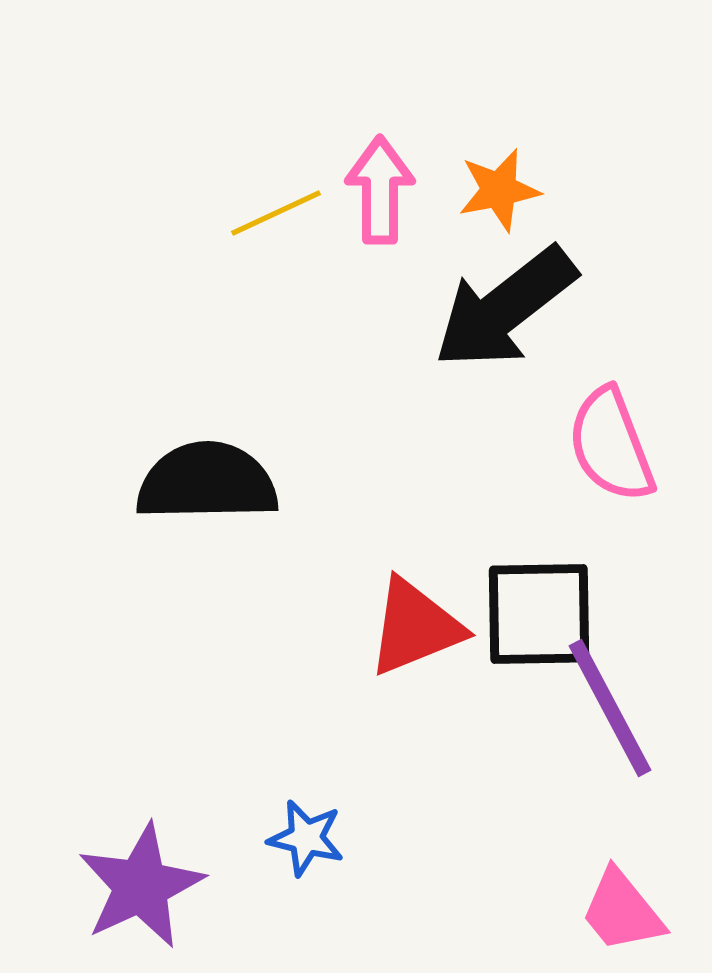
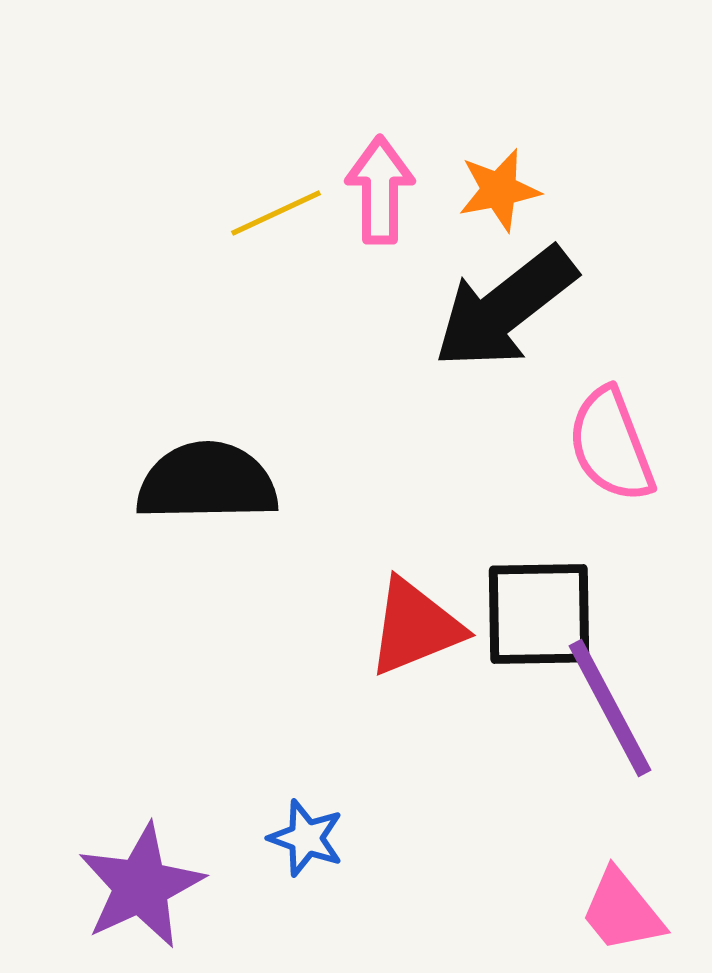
blue star: rotated 6 degrees clockwise
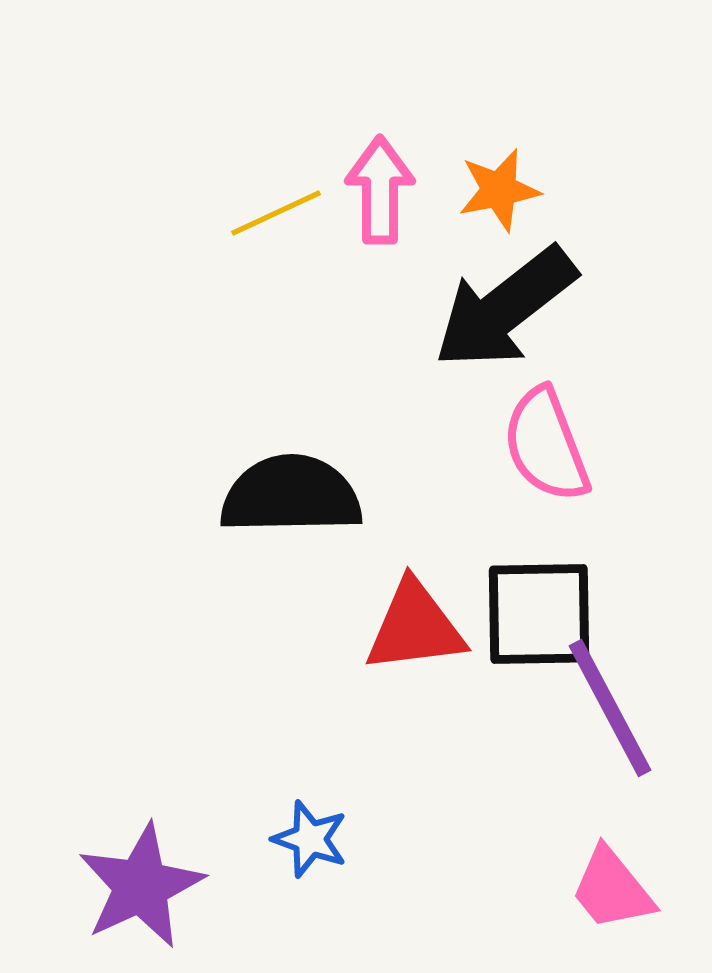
pink semicircle: moved 65 px left
black semicircle: moved 84 px right, 13 px down
red triangle: rotated 15 degrees clockwise
blue star: moved 4 px right, 1 px down
pink trapezoid: moved 10 px left, 22 px up
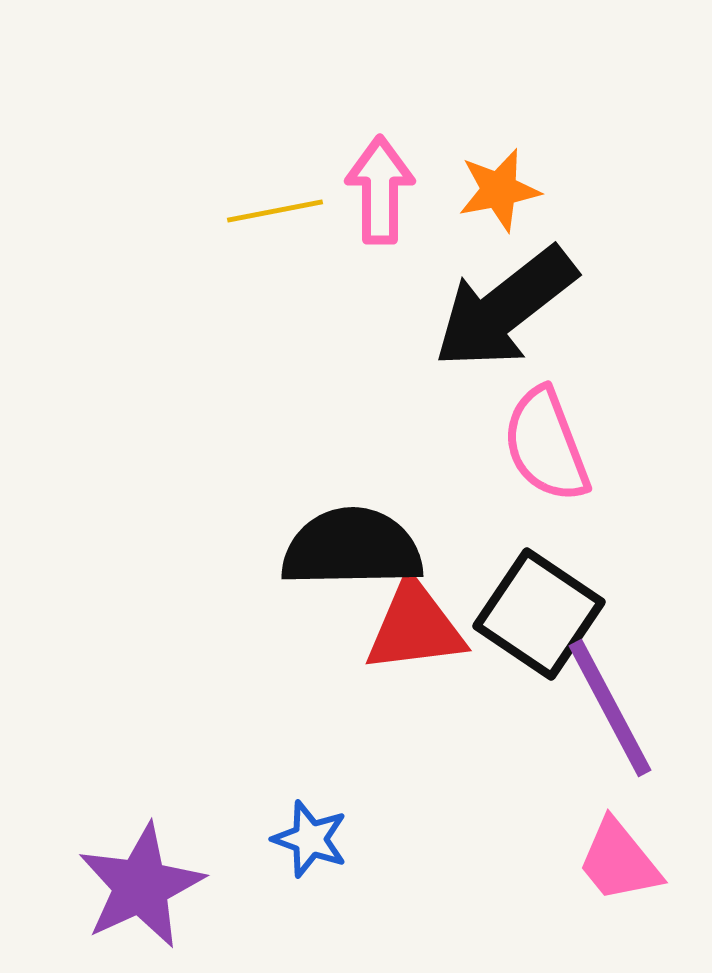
yellow line: moved 1 px left, 2 px up; rotated 14 degrees clockwise
black semicircle: moved 61 px right, 53 px down
black square: rotated 35 degrees clockwise
pink trapezoid: moved 7 px right, 28 px up
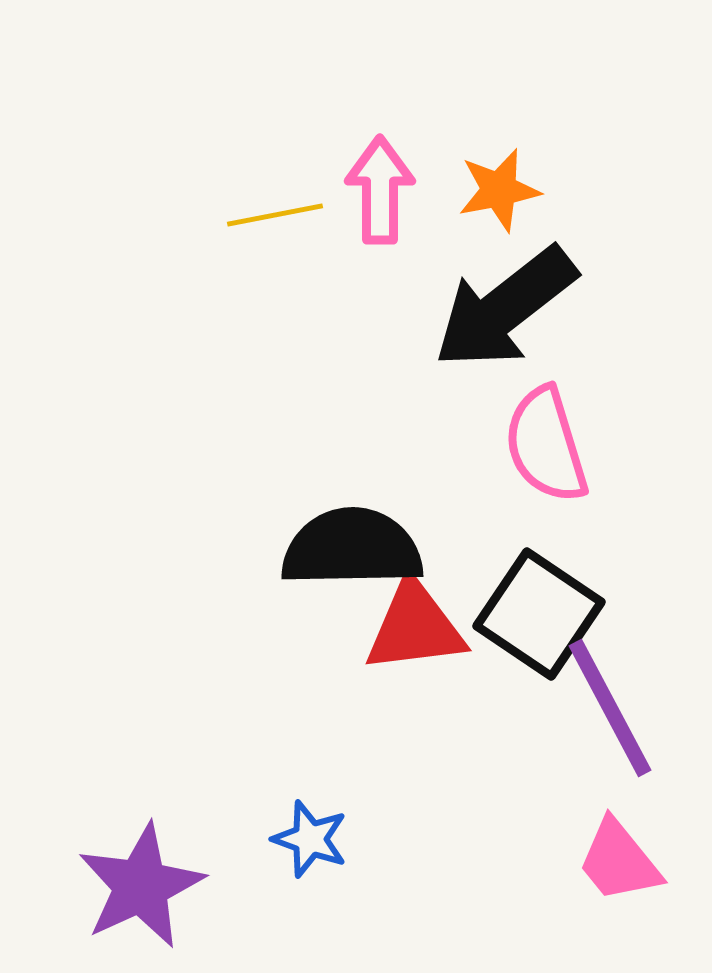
yellow line: moved 4 px down
pink semicircle: rotated 4 degrees clockwise
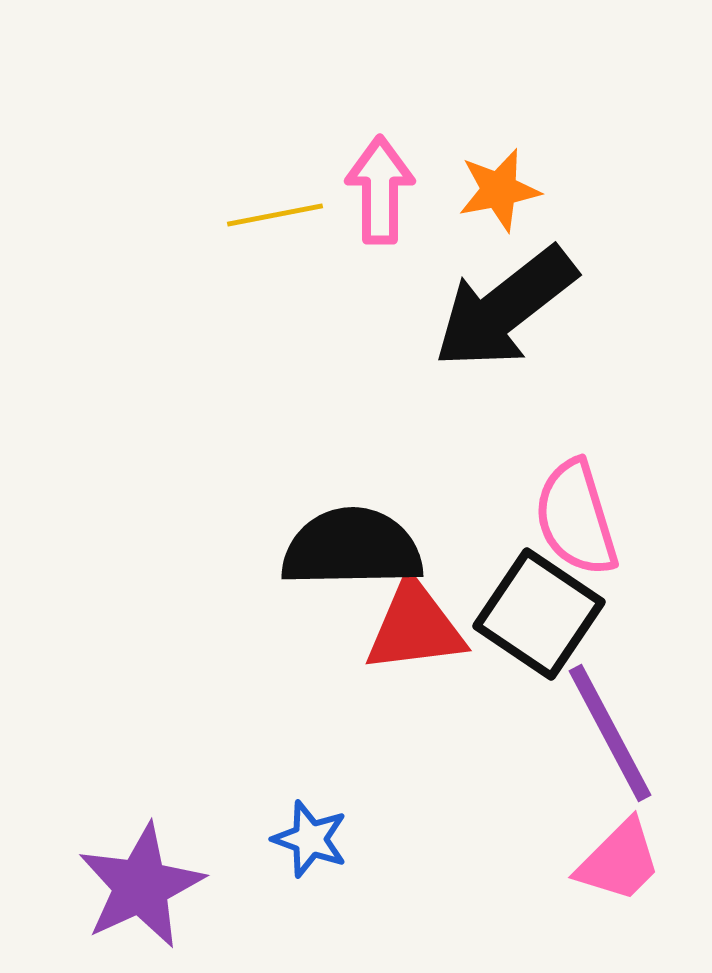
pink semicircle: moved 30 px right, 73 px down
purple line: moved 25 px down
pink trapezoid: rotated 96 degrees counterclockwise
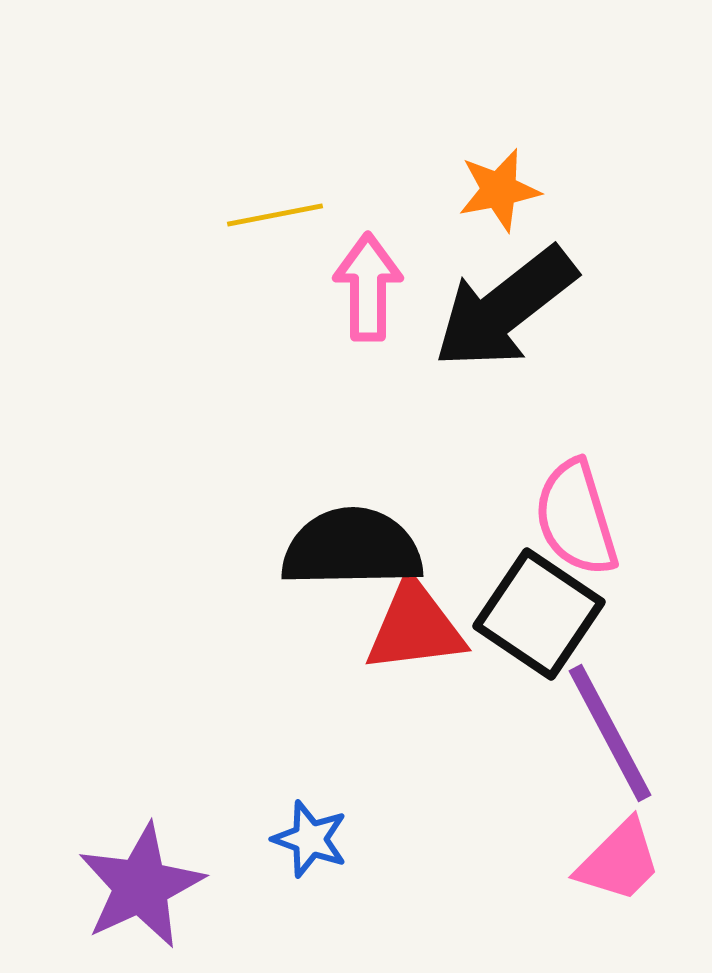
pink arrow: moved 12 px left, 97 px down
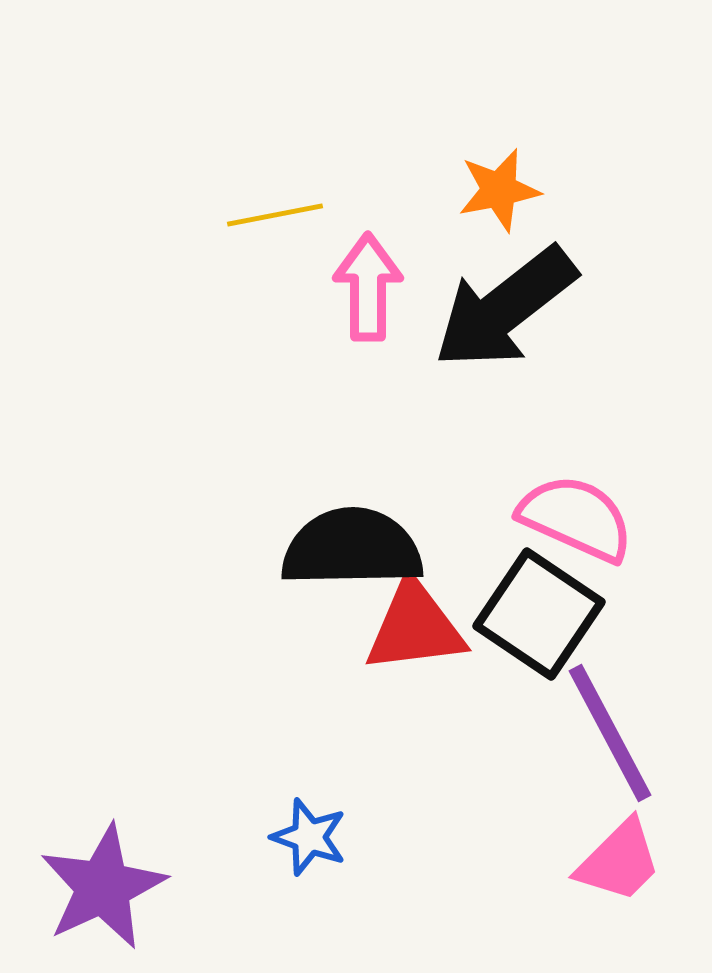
pink semicircle: rotated 131 degrees clockwise
blue star: moved 1 px left, 2 px up
purple star: moved 38 px left, 1 px down
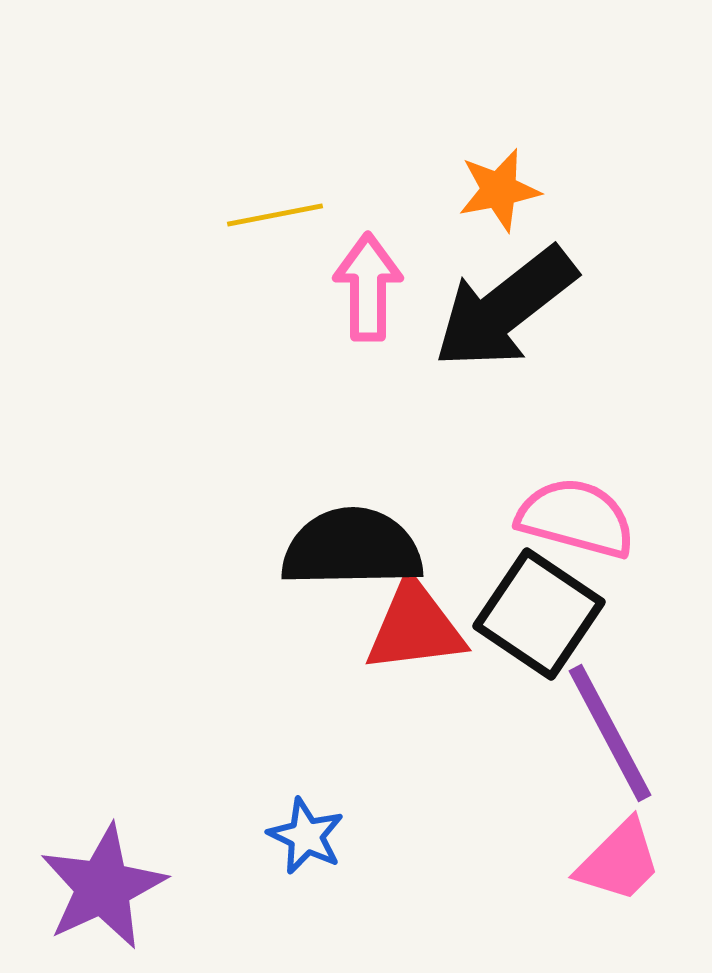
pink semicircle: rotated 9 degrees counterclockwise
blue star: moved 3 px left, 1 px up; rotated 6 degrees clockwise
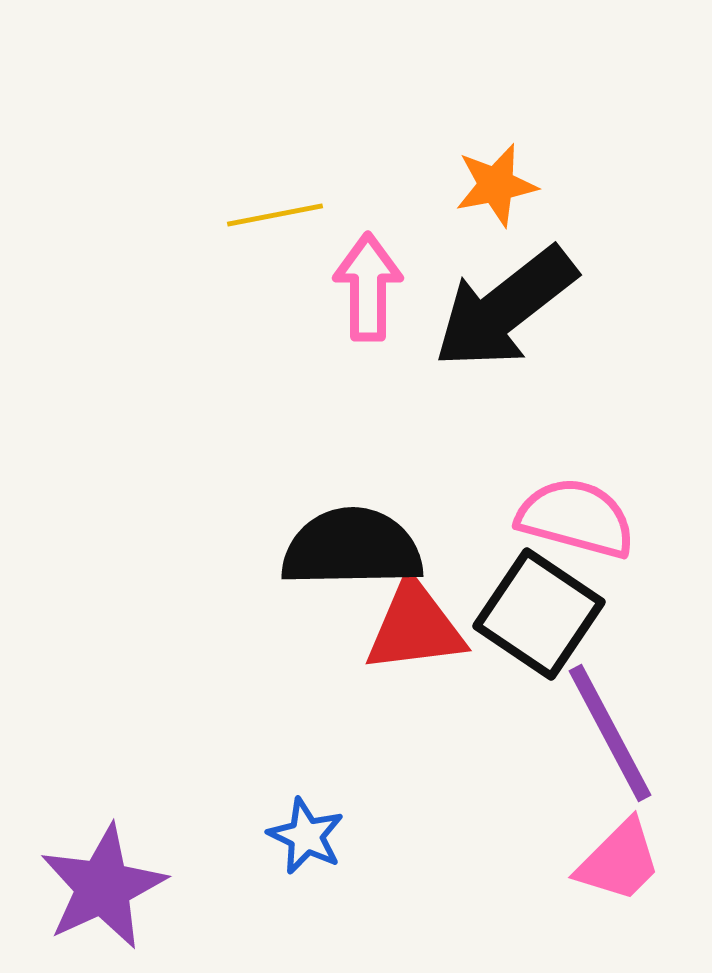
orange star: moved 3 px left, 5 px up
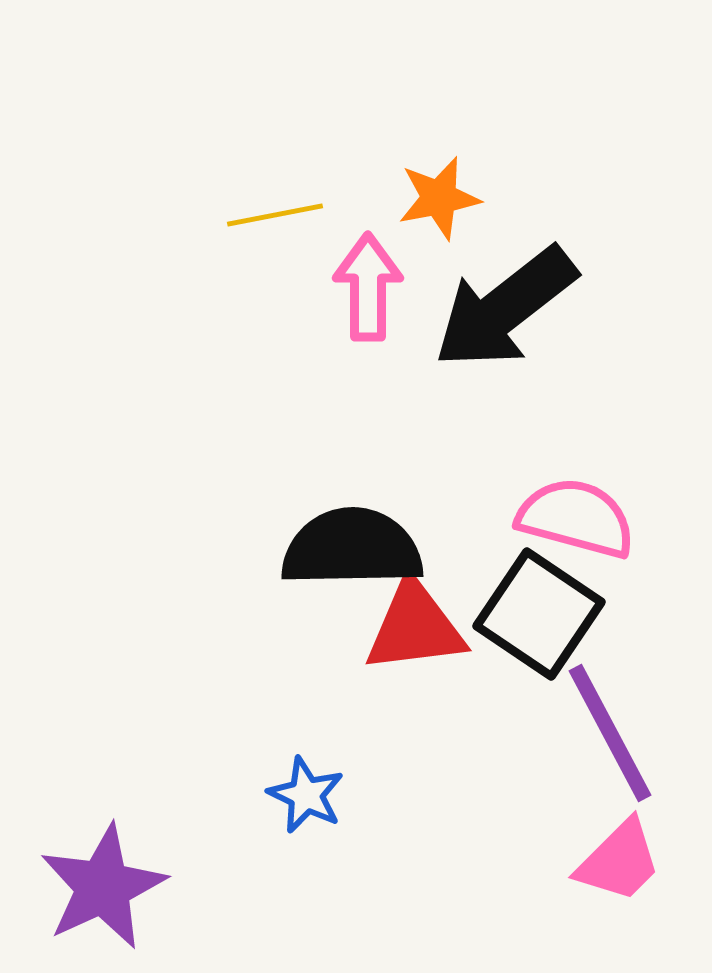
orange star: moved 57 px left, 13 px down
blue star: moved 41 px up
